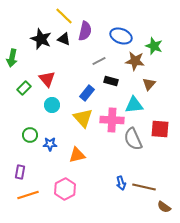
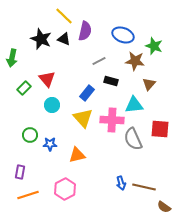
blue ellipse: moved 2 px right, 1 px up
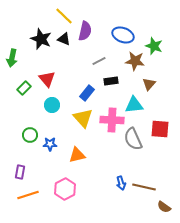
black rectangle: rotated 24 degrees counterclockwise
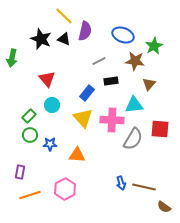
green star: rotated 24 degrees clockwise
green rectangle: moved 5 px right, 28 px down
gray semicircle: rotated 125 degrees counterclockwise
orange triangle: rotated 18 degrees clockwise
orange line: moved 2 px right
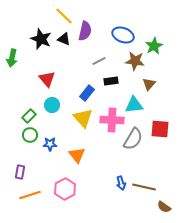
orange triangle: rotated 48 degrees clockwise
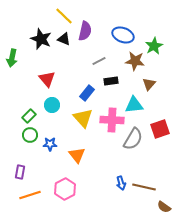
red square: rotated 24 degrees counterclockwise
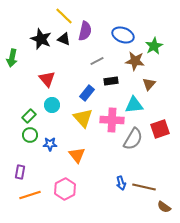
gray line: moved 2 px left
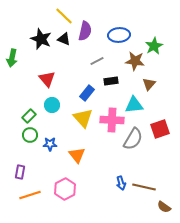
blue ellipse: moved 4 px left; rotated 25 degrees counterclockwise
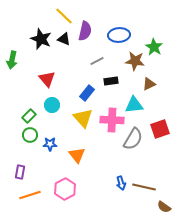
green star: moved 1 px down; rotated 12 degrees counterclockwise
green arrow: moved 2 px down
brown triangle: rotated 24 degrees clockwise
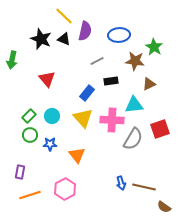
cyan circle: moved 11 px down
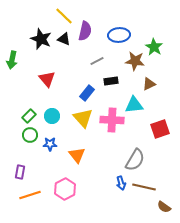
gray semicircle: moved 2 px right, 21 px down
